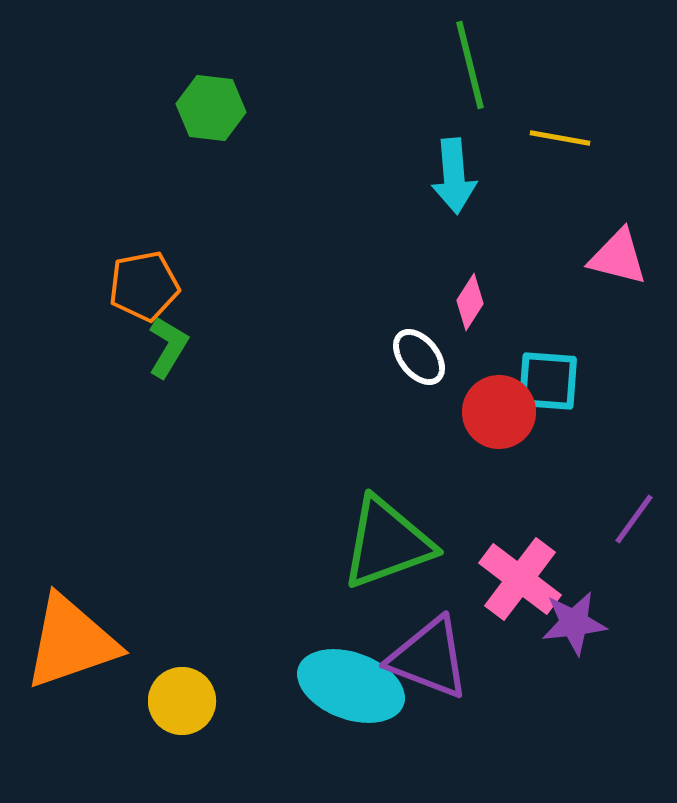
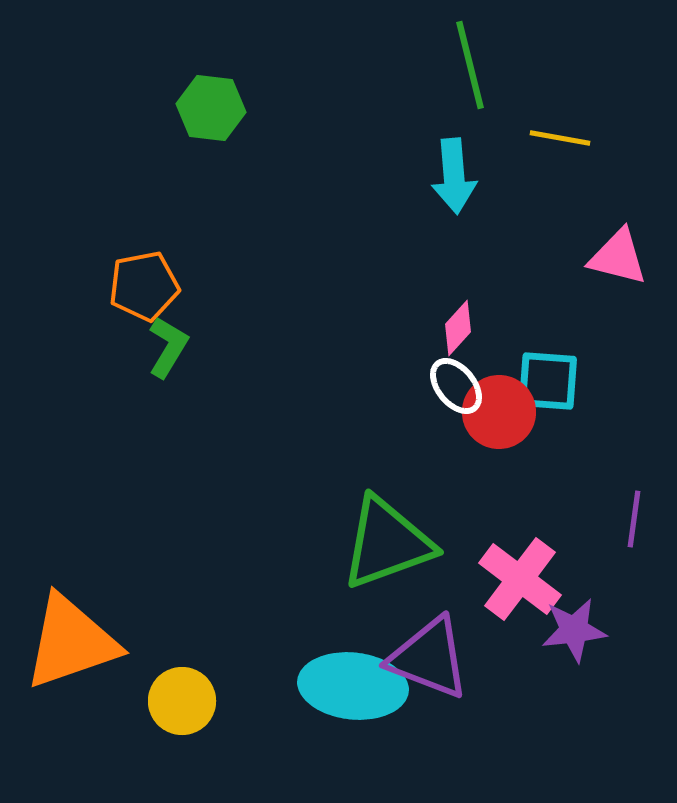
pink diamond: moved 12 px left, 26 px down; rotated 10 degrees clockwise
white ellipse: moved 37 px right, 29 px down
purple line: rotated 28 degrees counterclockwise
purple star: moved 7 px down
cyan ellipse: moved 2 px right; rotated 14 degrees counterclockwise
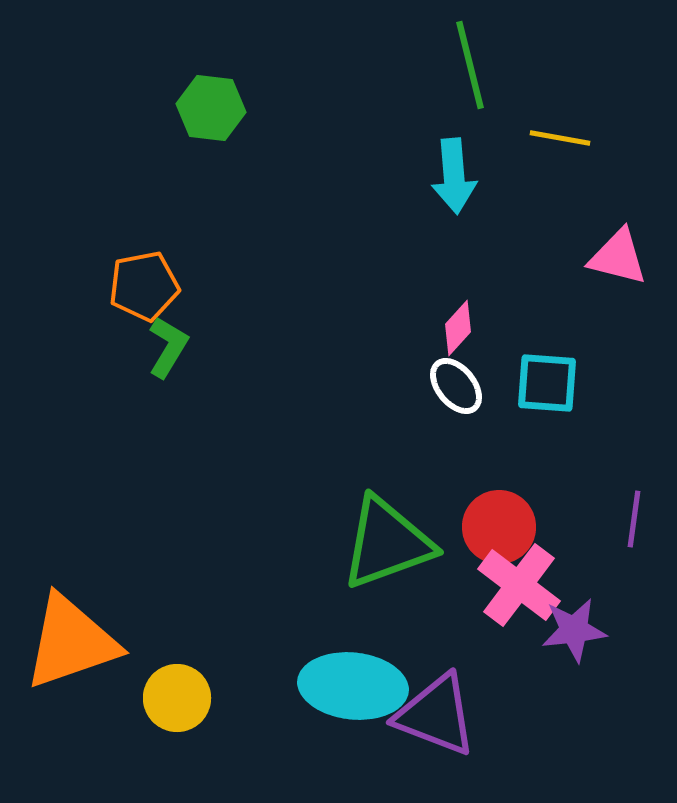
cyan square: moved 1 px left, 2 px down
red circle: moved 115 px down
pink cross: moved 1 px left, 6 px down
purple triangle: moved 7 px right, 57 px down
yellow circle: moved 5 px left, 3 px up
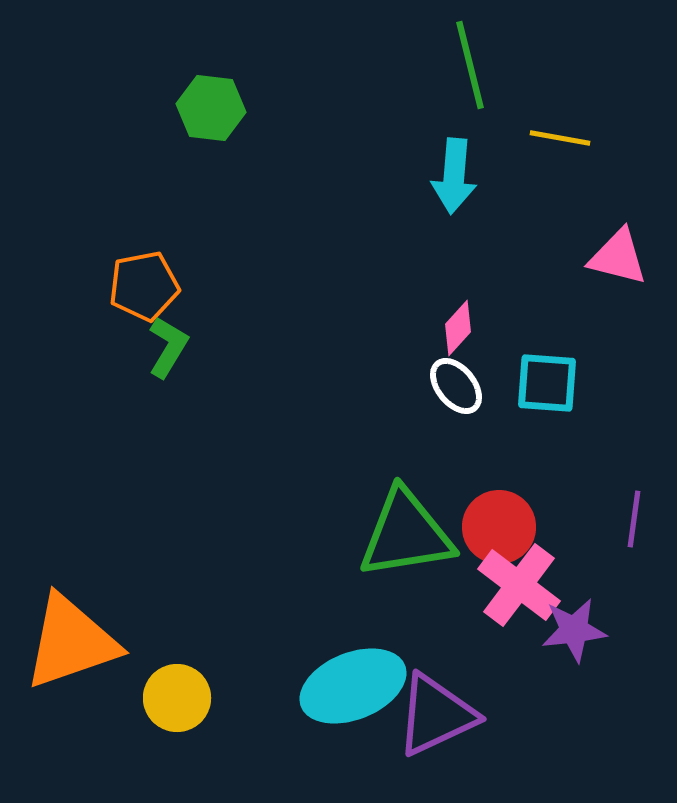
cyan arrow: rotated 10 degrees clockwise
green triangle: moved 19 px right, 9 px up; rotated 11 degrees clockwise
cyan ellipse: rotated 28 degrees counterclockwise
purple triangle: rotated 46 degrees counterclockwise
